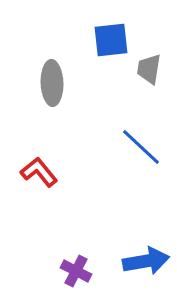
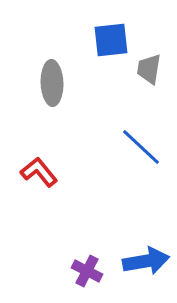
purple cross: moved 11 px right
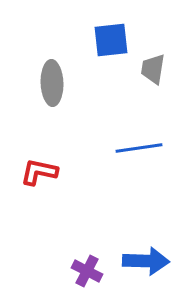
gray trapezoid: moved 4 px right
blue line: moved 2 px left, 1 px down; rotated 51 degrees counterclockwise
red L-shape: rotated 39 degrees counterclockwise
blue arrow: rotated 12 degrees clockwise
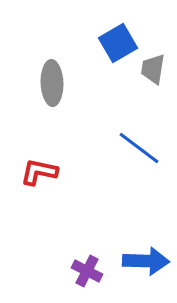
blue square: moved 7 px right, 3 px down; rotated 24 degrees counterclockwise
blue line: rotated 45 degrees clockwise
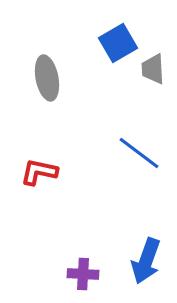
gray trapezoid: rotated 12 degrees counterclockwise
gray ellipse: moved 5 px left, 5 px up; rotated 9 degrees counterclockwise
blue line: moved 5 px down
blue arrow: rotated 108 degrees clockwise
purple cross: moved 4 px left, 3 px down; rotated 24 degrees counterclockwise
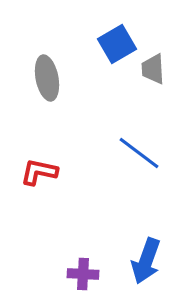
blue square: moved 1 px left, 1 px down
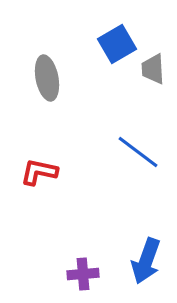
blue line: moved 1 px left, 1 px up
purple cross: rotated 8 degrees counterclockwise
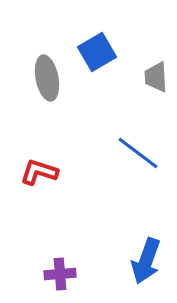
blue square: moved 20 px left, 8 px down
gray trapezoid: moved 3 px right, 8 px down
blue line: moved 1 px down
red L-shape: rotated 6 degrees clockwise
purple cross: moved 23 px left
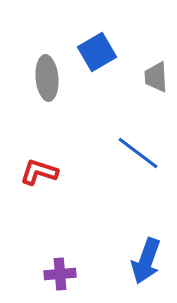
gray ellipse: rotated 6 degrees clockwise
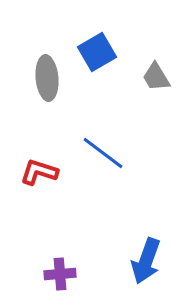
gray trapezoid: rotated 28 degrees counterclockwise
blue line: moved 35 px left
